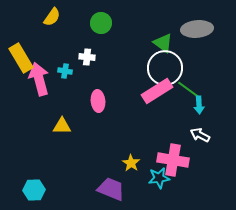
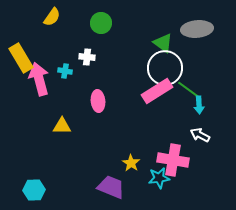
purple trapezoid: moved 2 px up
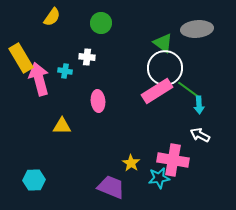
cyan hexagon: moved 10 px up
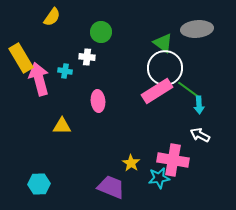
green circle: moved 9 px down
cyan hexagon: moved 5 px right, 4 px down
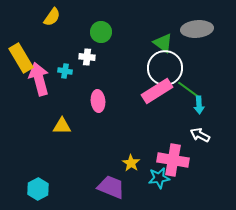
cyan hexagon: moved 1 px left, 5 px down; rotated 25 degrees counterclockwise
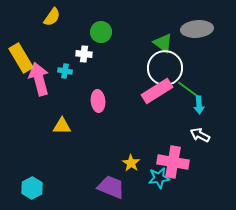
white cross: moved 3 px left, 3 px up
pink cross: moved 2 px down
cyan hexagon: moved 6 px left, 1 px up
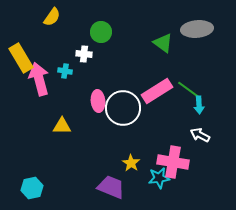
white circle: moved 42 px left, 40 px down
cyan hexagon: rotated 15 degrees clockwise
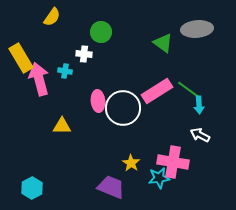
cyan hexagon: rotated 15 degrees counterclockwise
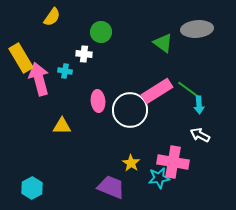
white circle: moved 7 px right, 2 px down
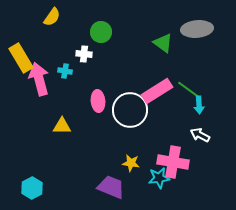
yellow star: rotated 24 degrees counterclockwise
